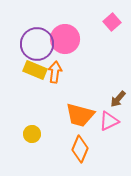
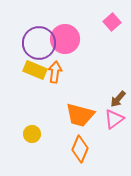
purple circle: moved 2 px right, 1 px up
pink triangle: moved 5 px right, 2 px up; rotated 10 degrees counterclockwise
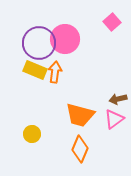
brown arrow: rotated 36 degrees clockwise
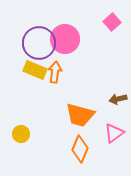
pink triangle: moved 14 px down
yellow circle: moved 11 px left
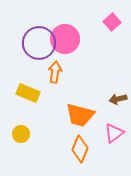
yellow rectangle: moved 7 px left, 23 px down
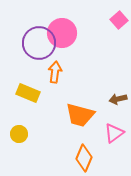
pink square: moved 7 px right, 2 px up
pink circle: moved 3 px left, 6 px up
yellow circle: moved 2 px left
orange diamond: moved 4 px right, 9 px down
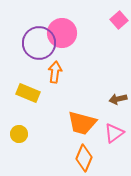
orange trapezoid: moved 2 px right, 8 px down
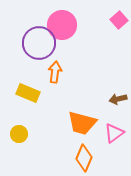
pink circle: moved 8 px up
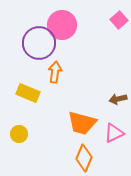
pink triangle: rotated 10 degrees clockwise
